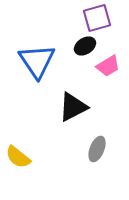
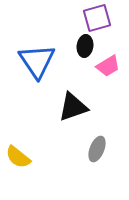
black ellipse: rotated 50 degrees counterclockwise
black triangle: rotated 8 degrees clockwise
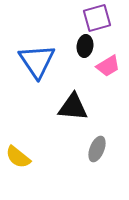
black triangle: rotated 24 degrees clockwise
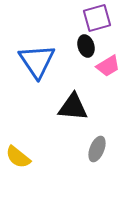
black ellipse: moved 1 px right; rotated 25 degrees counterclockwise
